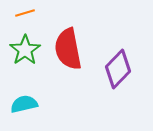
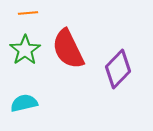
orange line: moved 3 px right; rotated 12 degrees clockwise
red semicircle: rotated 15 degrees counterclockwise
cyan semicircle: moved 1 px up
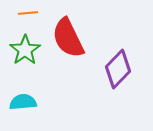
red semicircle: moved 11 px up
cyan semicircle: moved 1 px left, 1 px up; rotated 8 degrees clockwise
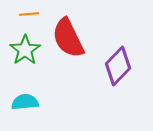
orange line: moved 1 px right, 1 px down
purple diamond: moved 3 px up
cyan semicircle: moved 2 px right
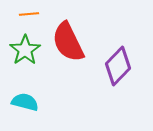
red semicircle: moved 4 px down
cyan semicircle: rotated 20 degrees clockwise
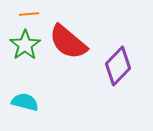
red semicircle: rotated 24 degrees counterclockwise
green star: moved 5 px up
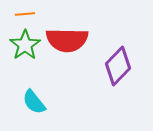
orange line: moved 4 px left
red semicircle: moved 1 px left, 2 px up; rotated 39 degrees counterclockwise
cyan semicircle: moved 9 px right; rotated 144 degrees counterclockwise
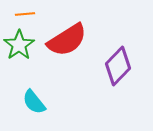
red semicircle: rotated 33 degrees counterclockwise
green star: moved 6 px left
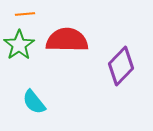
red semicircle: rotated 147 degrees counterclockwise
purple diamond: moved 3 px right
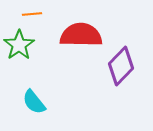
orange line: moved 7 px right
red semicircle: moved 14 px right, 5 px up
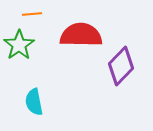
cyan semicircle: rotated 28 degrees clockwise
